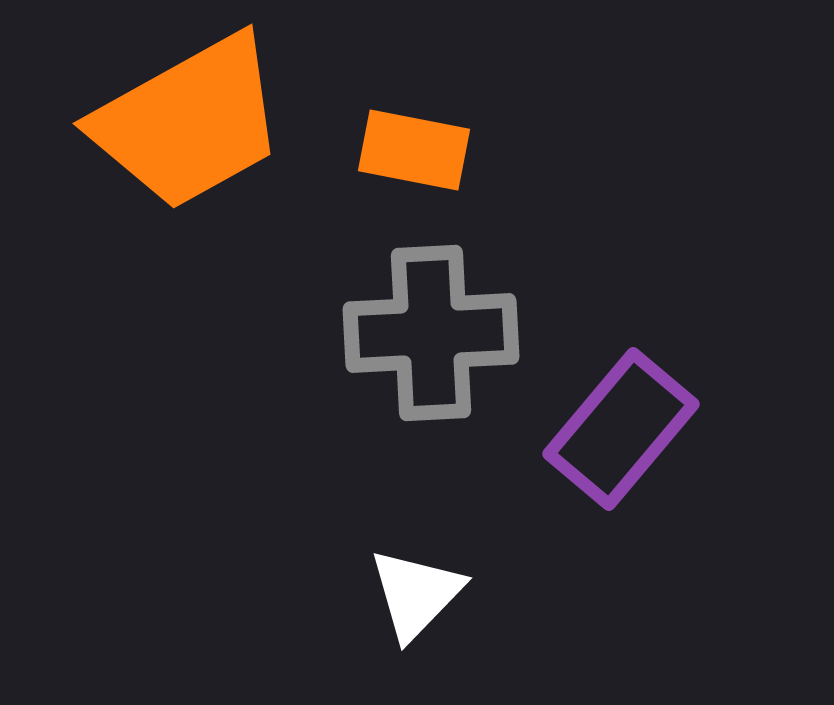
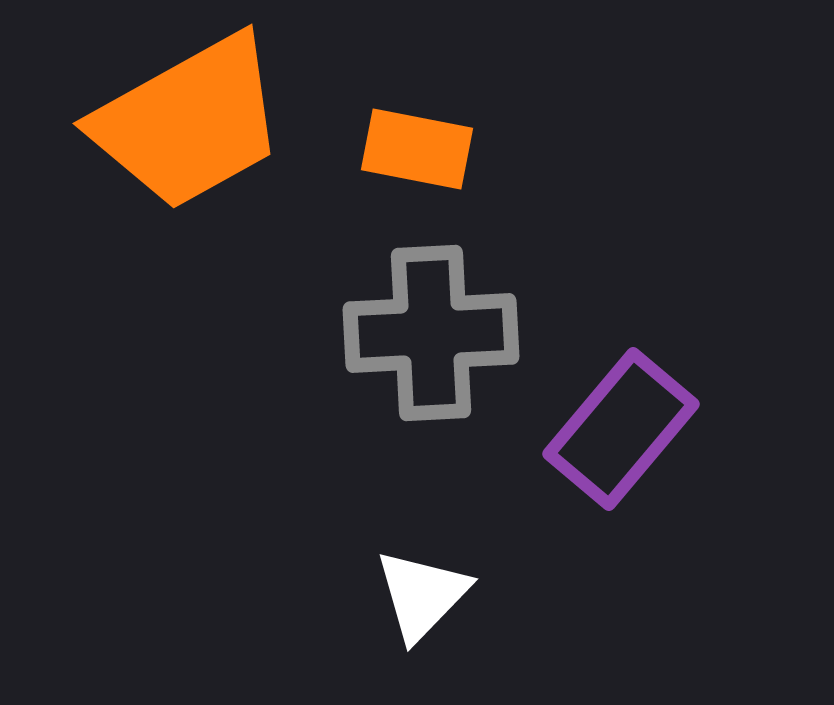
orange rectangle: moved 3 px right, 1 px up
white triangle: moved 6 px right, 1 px down
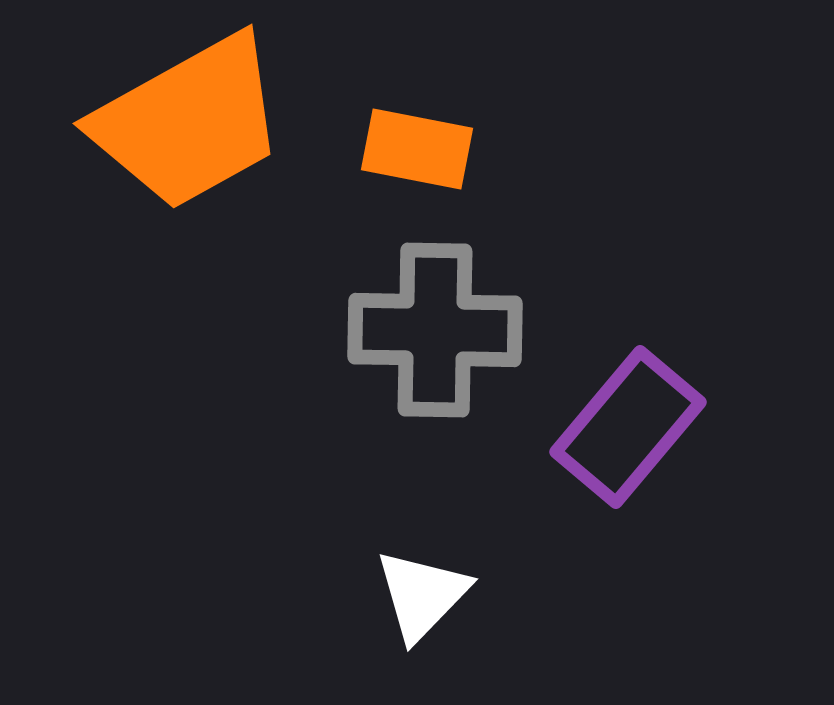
gray cross: moved 4 px right, 3 px up; rotated 4 degrees clockwise
purple rectangle: moved 7 px right, 2 px up
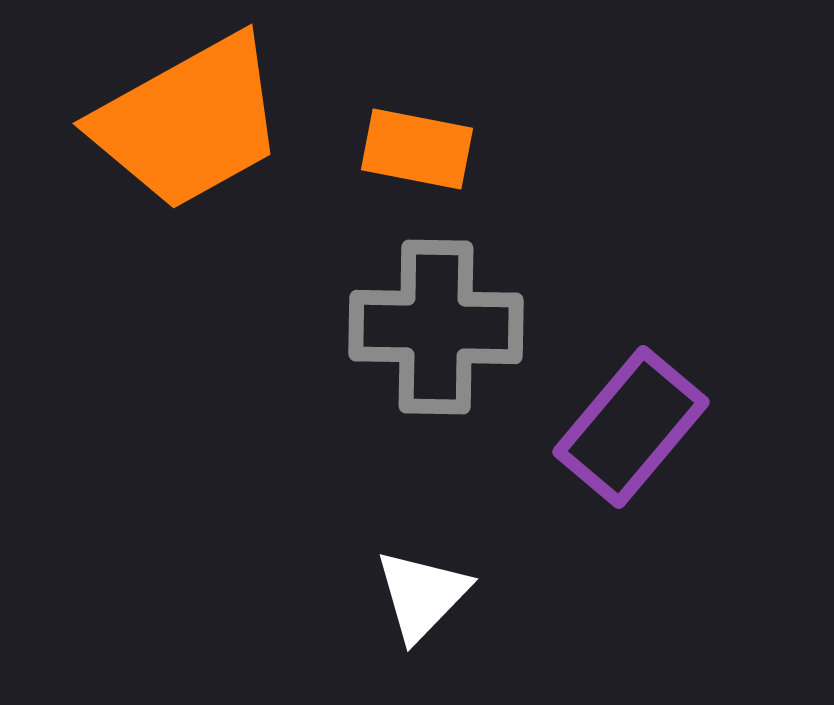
gray cross: moved 1 px right, 3 px up
purple rectangle: moved 3 px right
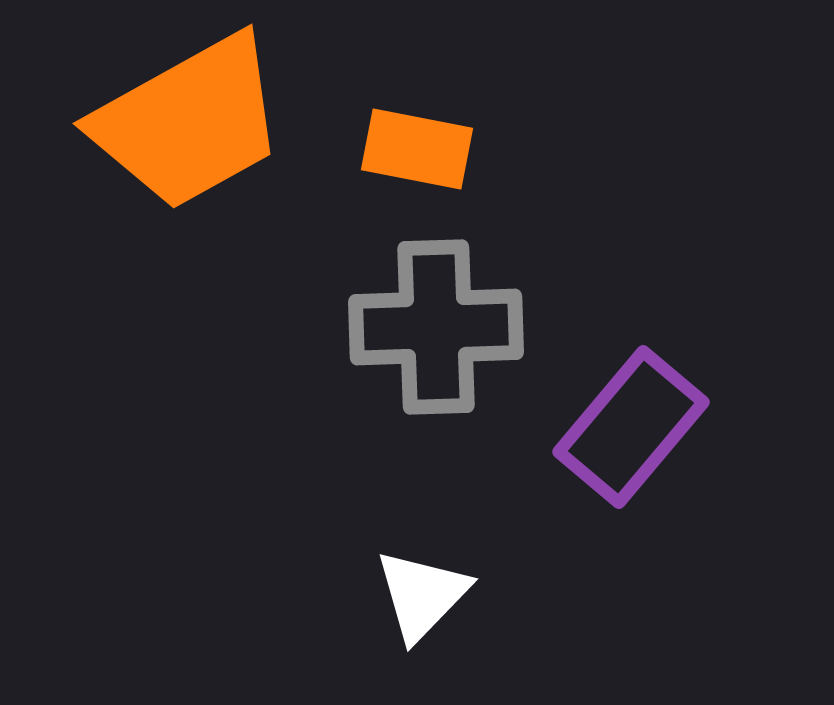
gray cross: rotated 3 degrees counterclockwise
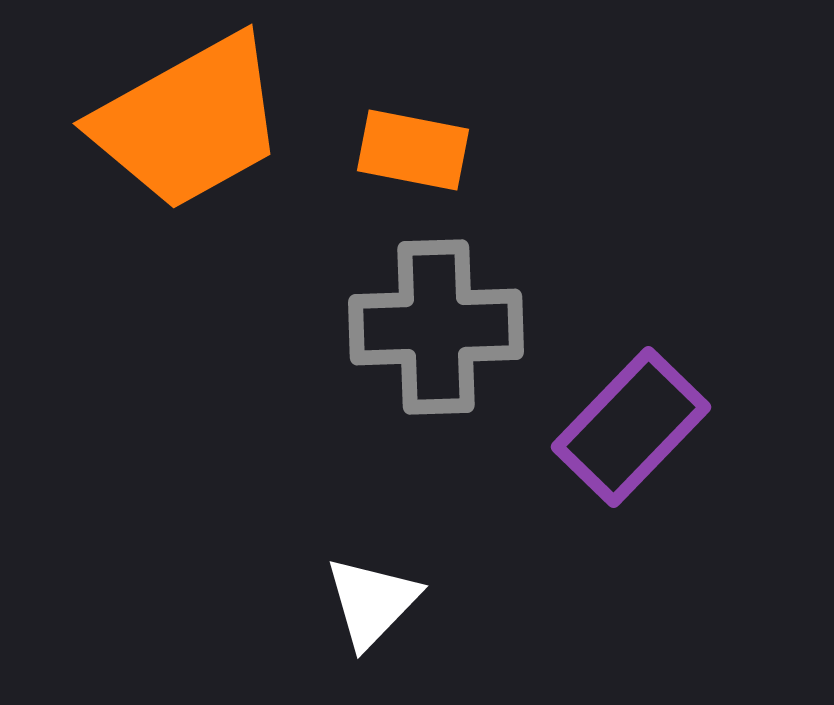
orange rectangle: moved 4 px left, 1 px down
purple rectangle: rotated 4 degrees clockwise
white triangle: moved 50 px left, 7 px down
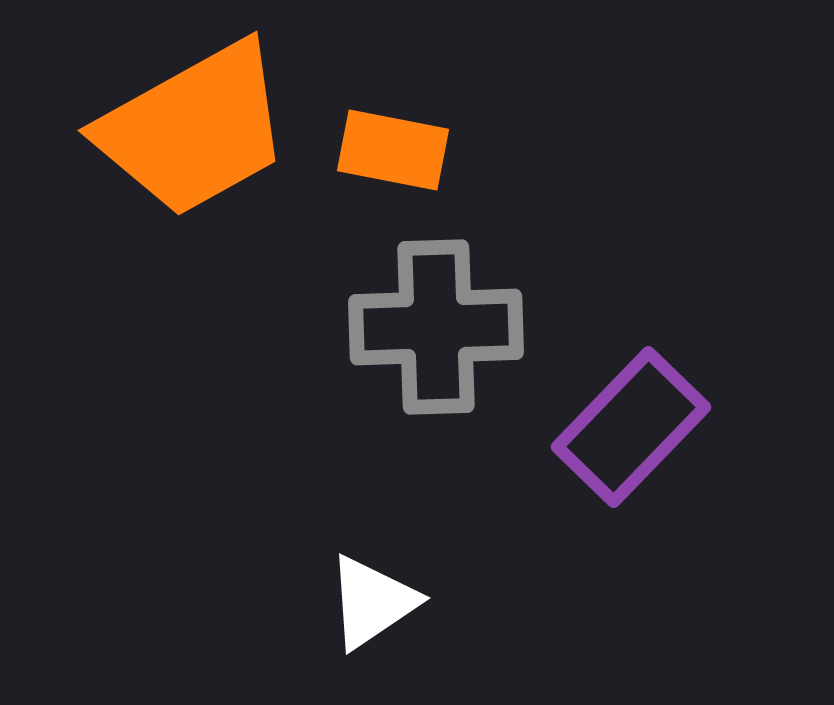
orange trapezoid: moved 5 px right, 7 px down
orange rectangle: moved 20 px left
white triangle: rotated 12 degrees clockwise
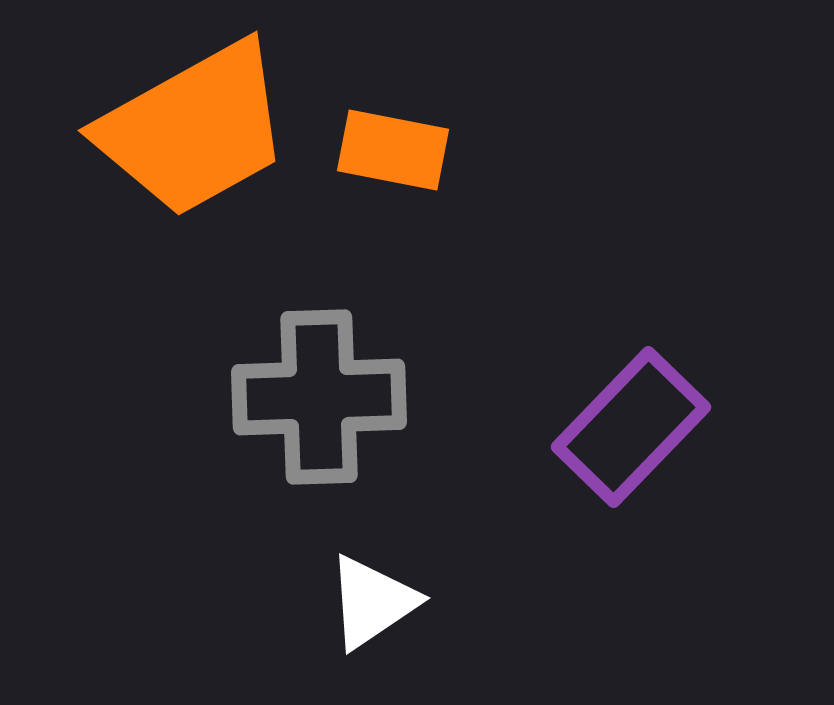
gray cross: moved 117 px left, 70 px down
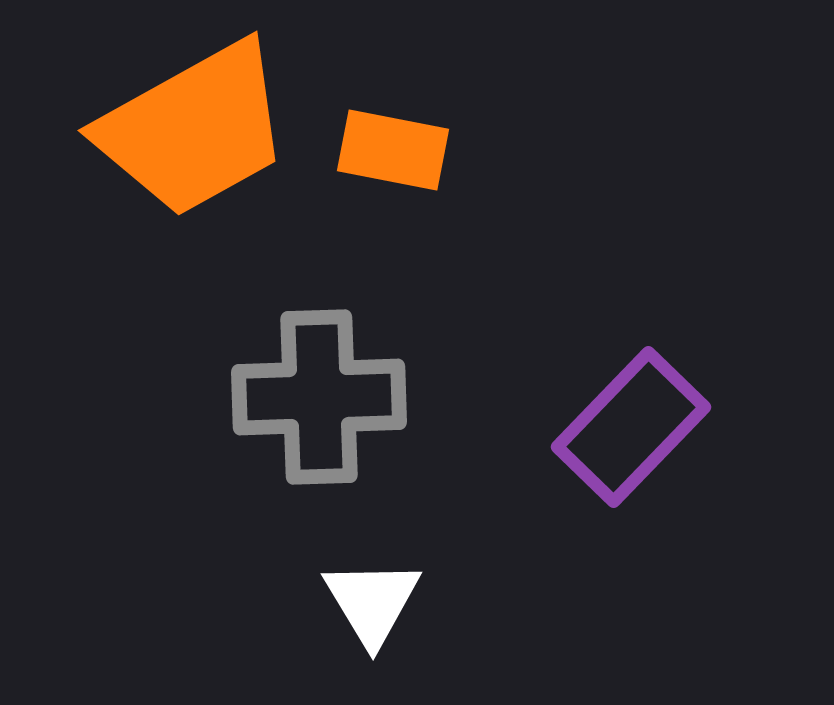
white triangle: rotated 27 degrees counterclockwise
